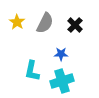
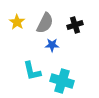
black cross: rotated 28 degrees clockwise
blue star: moved 9 px left, 9 px up
cyan L-shape: rotated 25 degrees counterclockwise
cyan cross: rotated 35 degrees clockwise
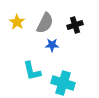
cyan cross: moved 1 px right, 2 px down
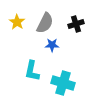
black cross: moved 1 px right, 1 px up
cyan L-shape: rotated 25 degrees clockwise
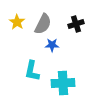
gray semicircle: moved 2 px left, 1 px down
cyan cross: rotated 20 degrees counterclockwise
